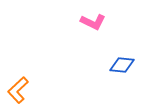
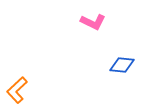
orange L-shape: moved 1 px left
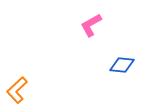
pink L-shape: moved 2 px left, 3 px down; rotated 125 degrees clockwise
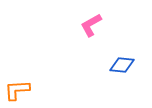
orange L-shape: rotated 40 degrees clockwise
